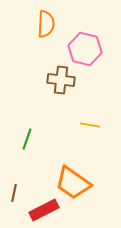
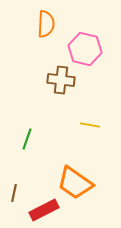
orange trapezoid: moved 2 px right
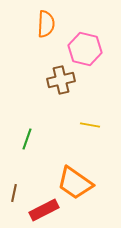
brown cross: rotated 20 degrees counterclockwise
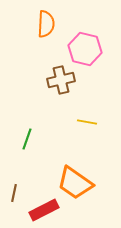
yellow line: moved 3 px left, 3 px up
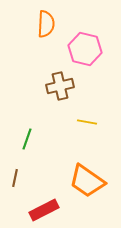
brown cross: moved 1 px left, 6 px down
orange trapezoid: moved 12 px right, 2 px up
brown line: moved 1 px right, 15 px up
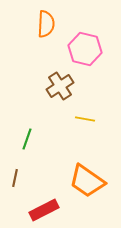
brown cross: rotated 20 degrees counterclockwise
yellow line: moved 2 px left, 3 px up
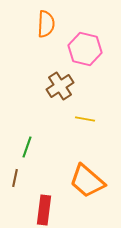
green line: moved 8 px down
orange trapezoid: rotated 6 degrees clockwise
red rectangle: rotated 56 degrees counterclockwise
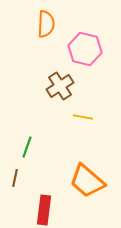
yellow line: moved 2 px left, 2 px up
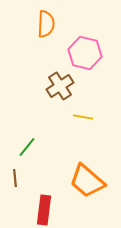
pink hexagon: moved 4 px down
green line: rotated 20 degrees clockwise
brown line: rotated 18 degrees counterclockwise
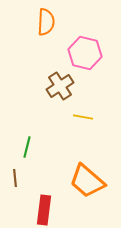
orange semicircle: moved 2 px up
green line: rotated 25 degrees counterclockwise
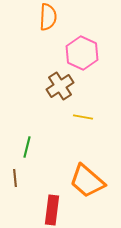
orange semicircle: moved 2 px right, 5 px up
pink hexagon: moved 3 px left; rotated 12 degrees clockwise
red rectangle: moved 8 px right
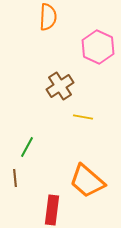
pink hexagon: moved 16 px right, 6 px up
green line: rotated 15 degrees clockwise
